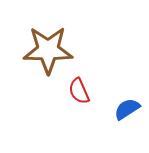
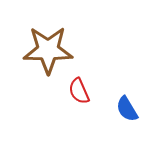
blue semicircle: rotated 88 degrees counterclockwise
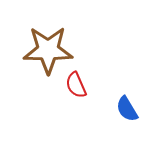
red semicircle: moved 3 px left, 6 px up
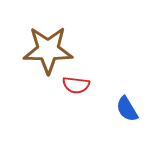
red semicircle: rotated 60 degrees counterclockwise
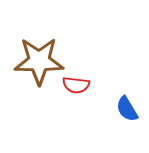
brown star: moved 9 px left, 11 px down
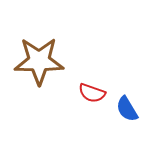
red semicircle: moved 16 px right, 8 px down; rotated 12 degrees clockwise
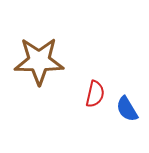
red semicircle: moved 3 px right, 1 px down; rotated 96 degrees counterclockwise
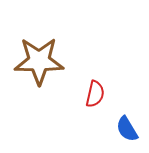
blue semicircle: moved 20 px down
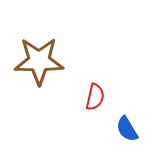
red semicircle: moved 3 px down
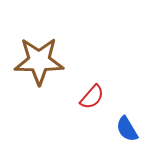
red semicircle: moved 3 px left; rotated 28 degrees clockwise
